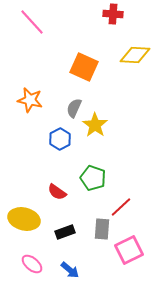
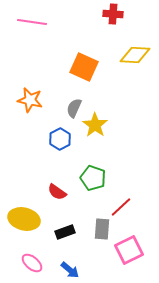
pink line: rotated 40 degrees counterclockwise
pink ellipse: moved 1 px up
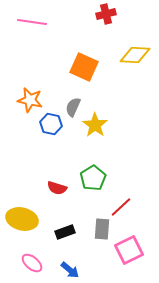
red cross: moved 7 px left; rotated 18 degrees counterclockwise
gray semicircle: moved 1 px left, 1 px up
blue hexagon: moved 9 px left, 15 px up; rotated 20 degrees counterclockwise
green pentagon: rotated 20 degrees clockwise
red semicircle: moved 4 px up; rotated 18 degrees counterclockwise
yellow ellipse: moved 2 px left
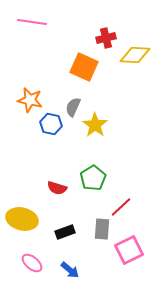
red cross: moved 24 px down
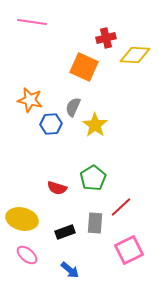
blue hexagon: rotated 15 degrees counterclockwise
gray rectangle: moved 7 px left, 6 px up
pink ellipse: moved 5 px left, 8 px up
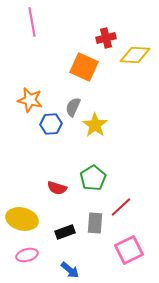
pink line: rotated 72 degrees clockwise
pink ellipse: rotated 55 degrees counterclockwise
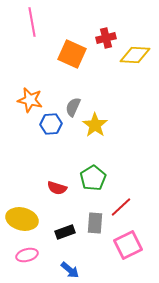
orange square: moved 12 px left, 13 px up
pink square: moved 1 px left, 5 px up
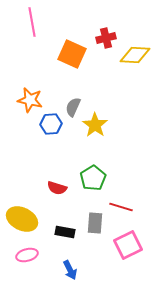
red line: rotated 60 degrees clockwise
yellow ellipse: rotated 12 degrees clockwise
black rectangle: rotated 30 degrees clockwise
blue arrow: rotated 24 degrees clockwise
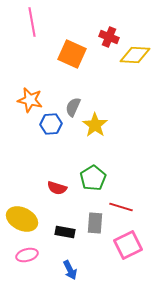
red cross: moved 3 px right, 1 px up; rotated 36 degrees clockwise
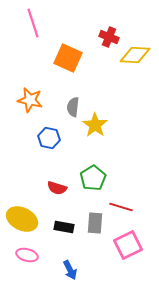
pink line: moved 1 px right, 1 px down; rotated 8 degrees counterclockwise
orange square: moved 4 px left, 4 px down
gray semicircle: rotated 18 degrees counterclockwise
blue hexagon: moved 2 px left, 14 px down; rotated 15 degrees clockwise
black rectangle: moved 1 px left, 5 px up
pink ellipse: rotated 30 degrees clockwise
